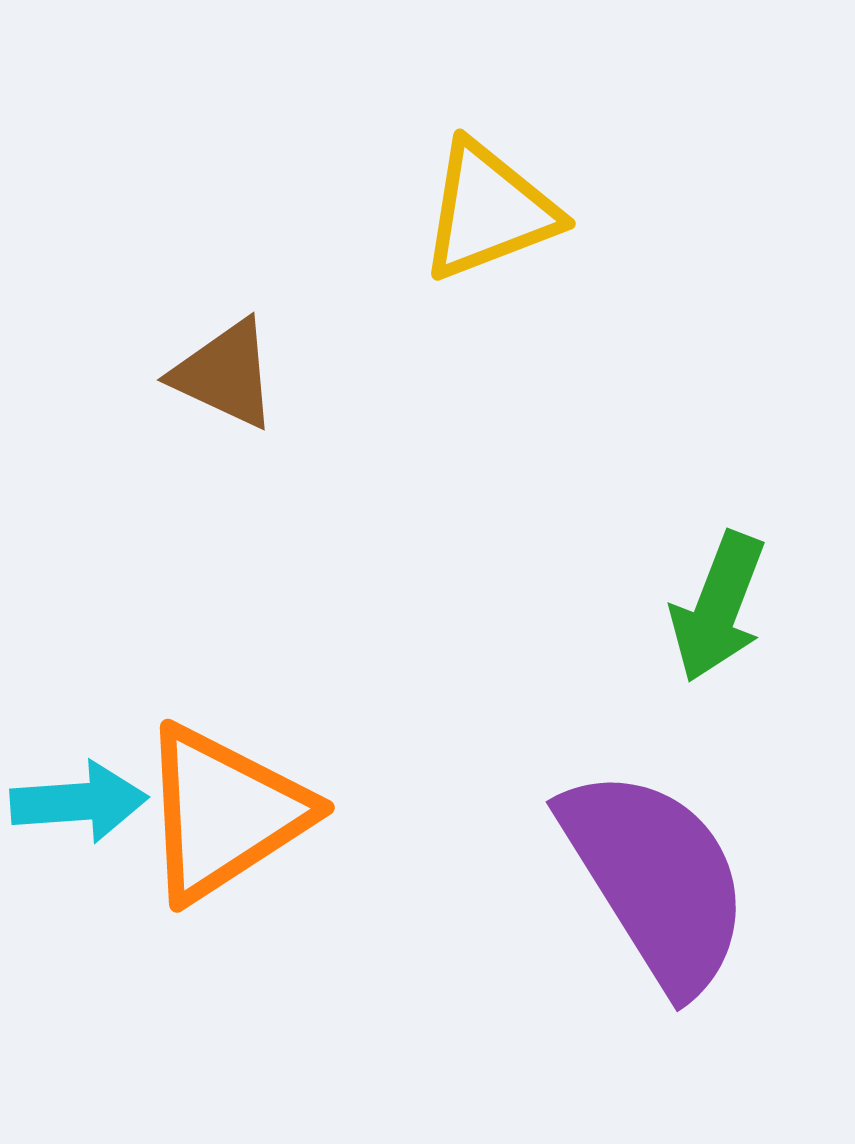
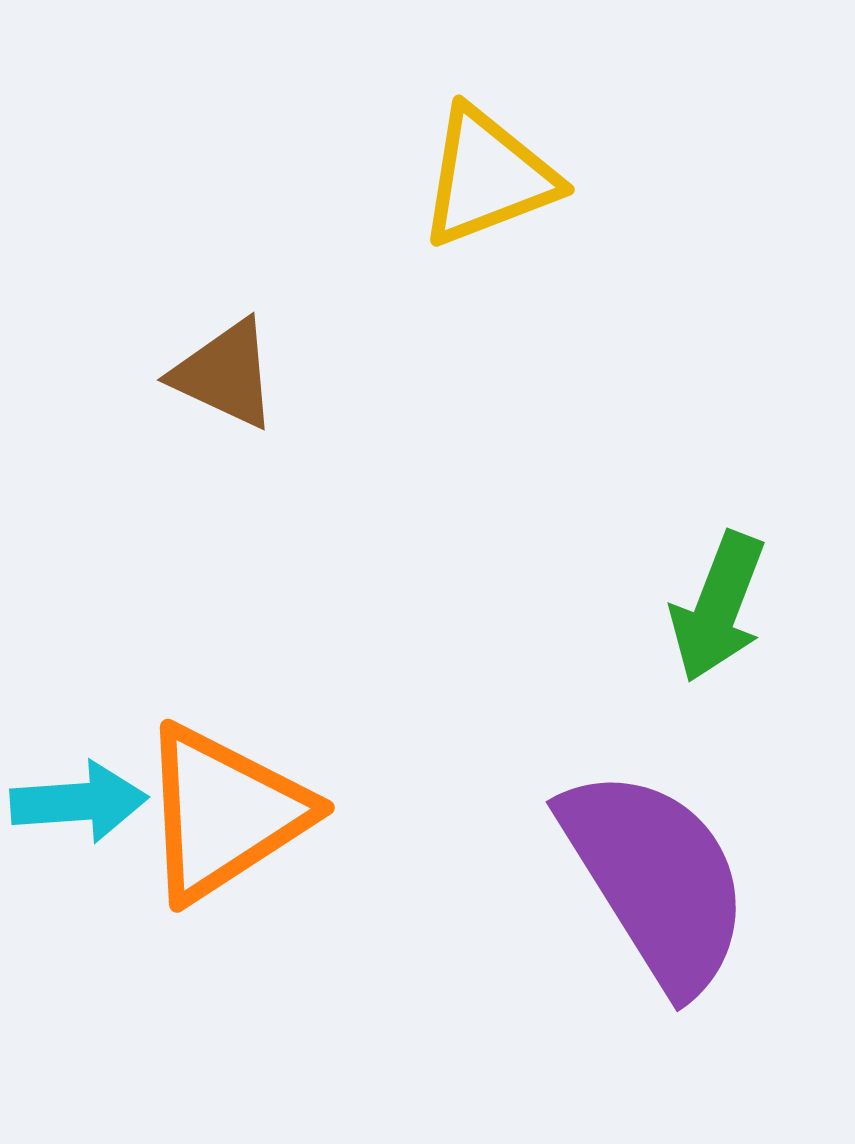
yellow triangle: moved 1 px left, 34 px up
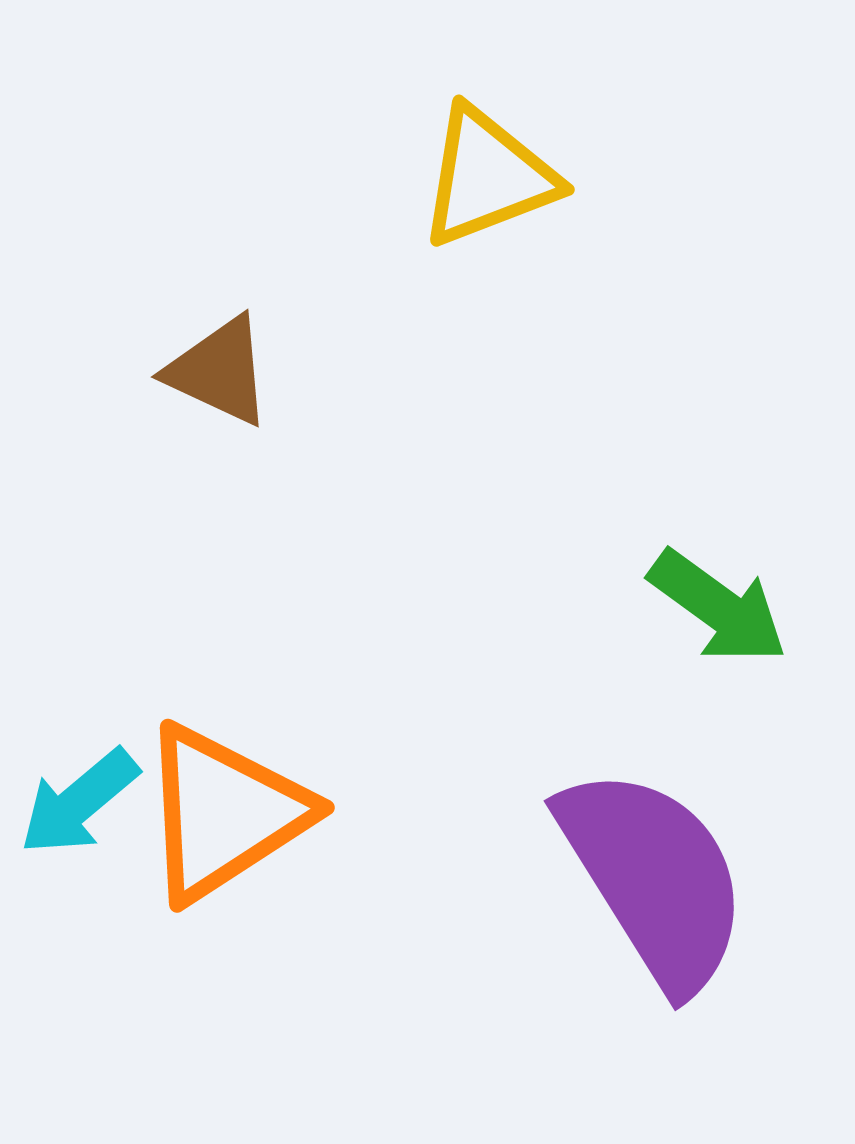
brown triangle: moved 6 px left, 3 px up
green arrow: rotated 75 degrees counterclockwise
cyan arrow: rotated 144 degrees clockwise
purple semicircle: moved 2 px left, 1 px up
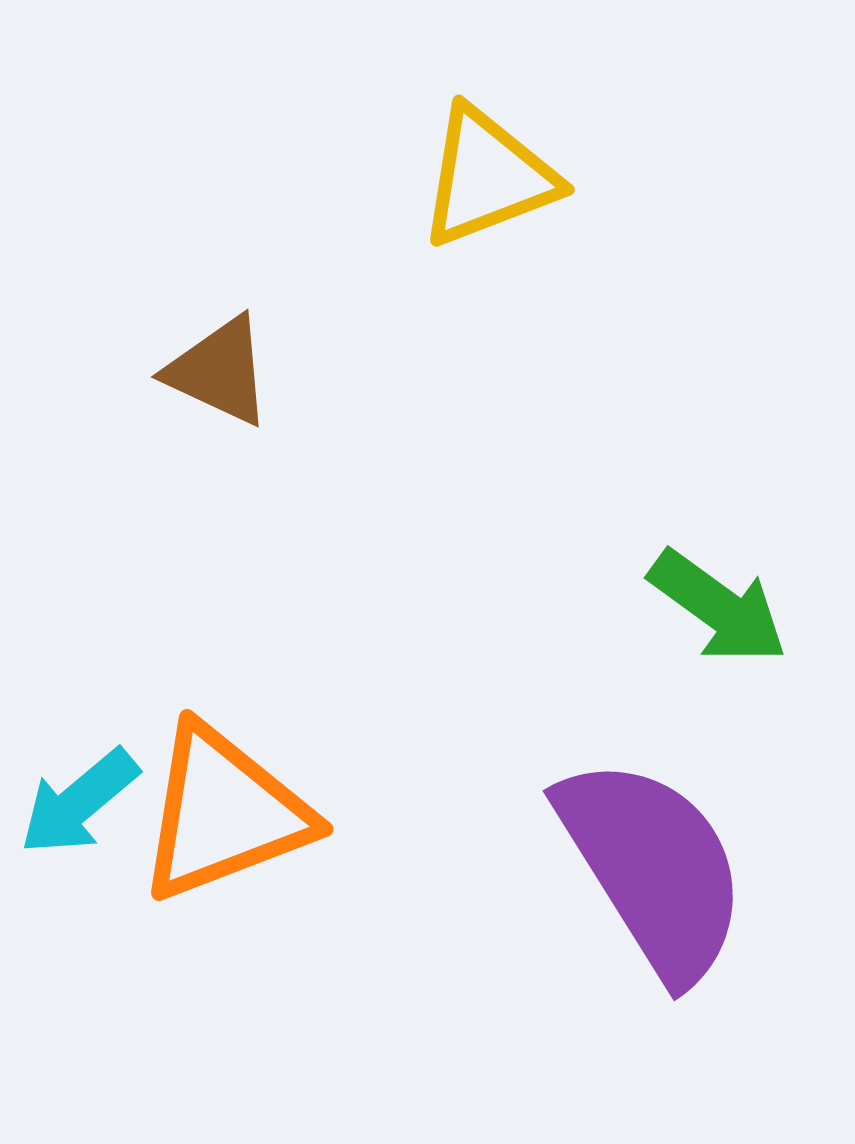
orange triangle: rotated 12 degrees clockwise
purple semicircle: moved 1 px left, 10 px up
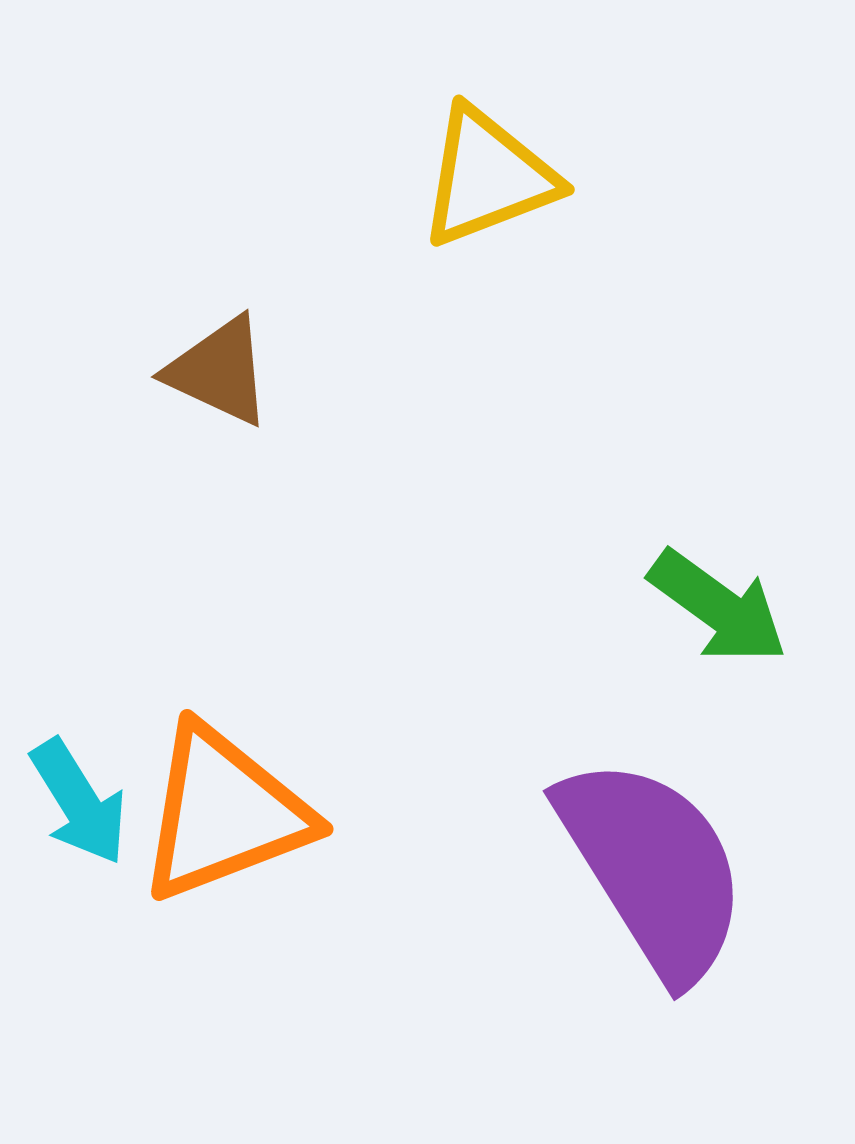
cyan arrow: rotated 82 degrees counterclockwise
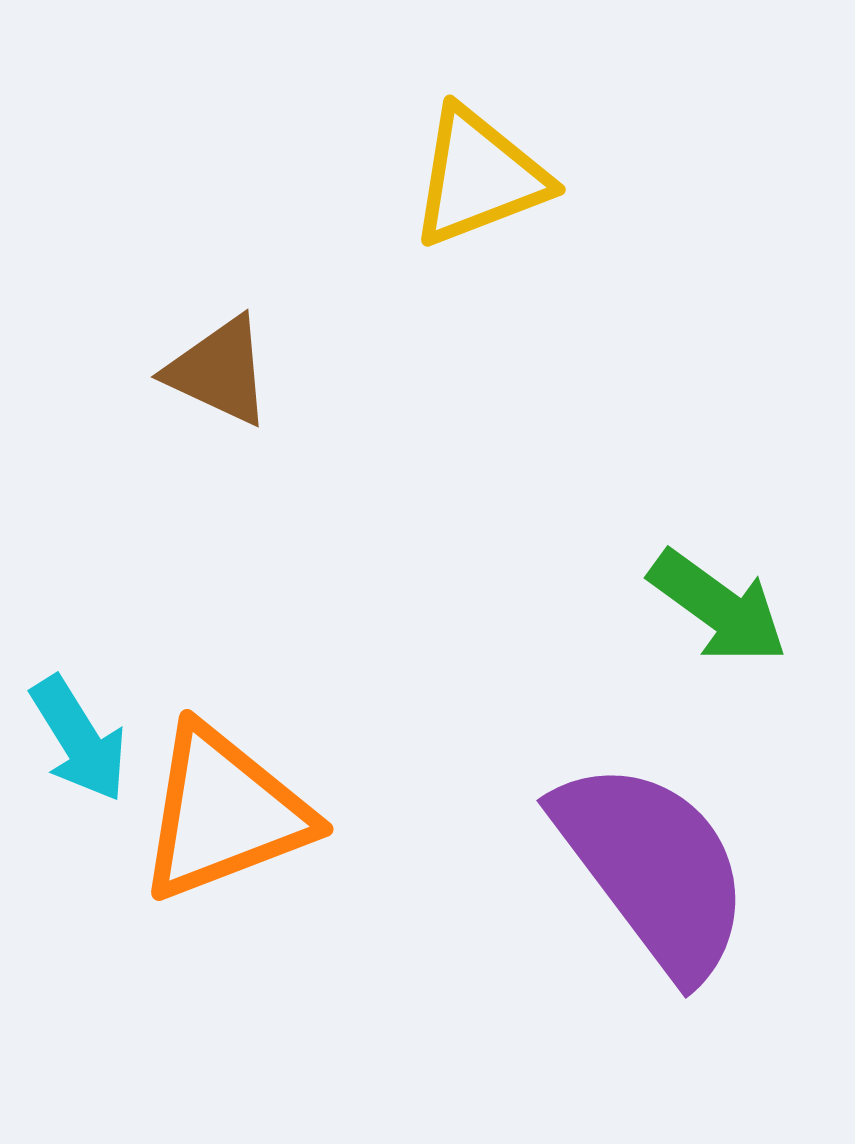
yellow triangle: moved 9 px left
cyan arrow: moved 63 px up
purple semicircle: rotated 5 degrees counterclockwise
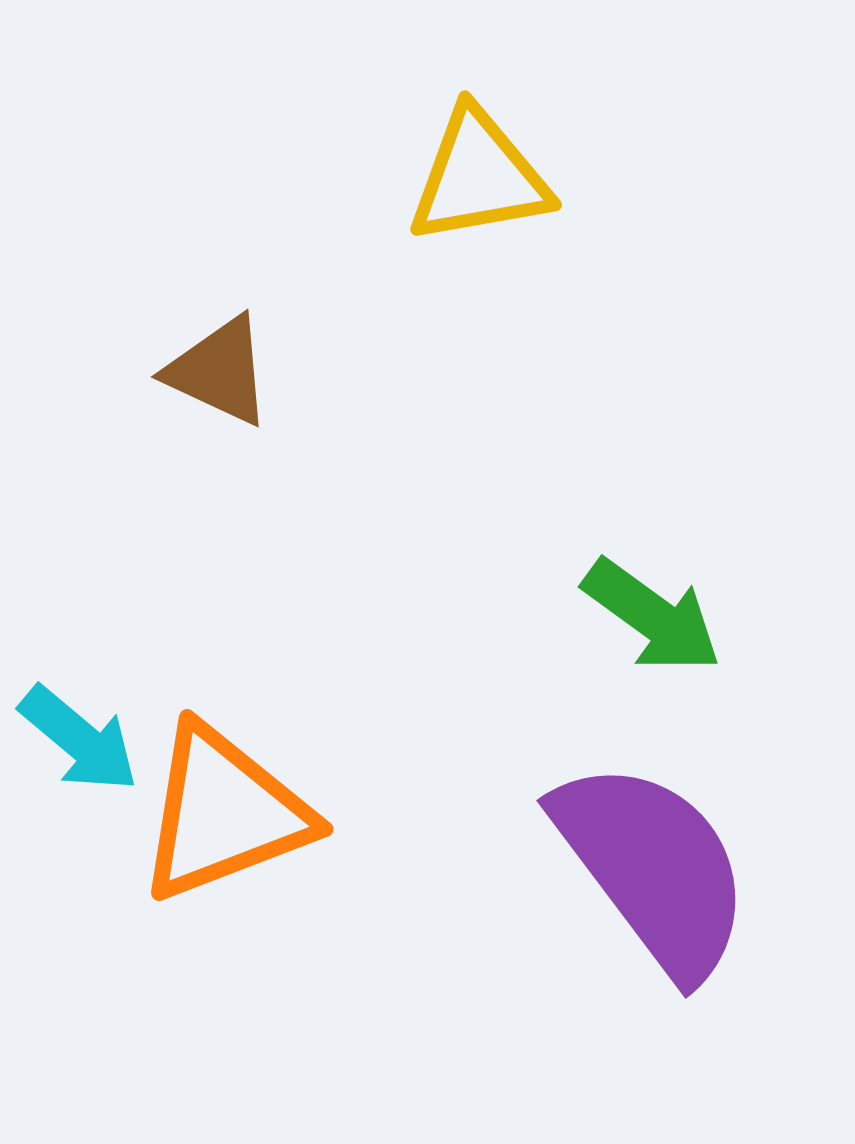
yellow triangle: rotated 11 degrees clockwise
green arrow: moved 66 px left, 9 px down
cyan arrow: rotated 18 degrees counterclockwise
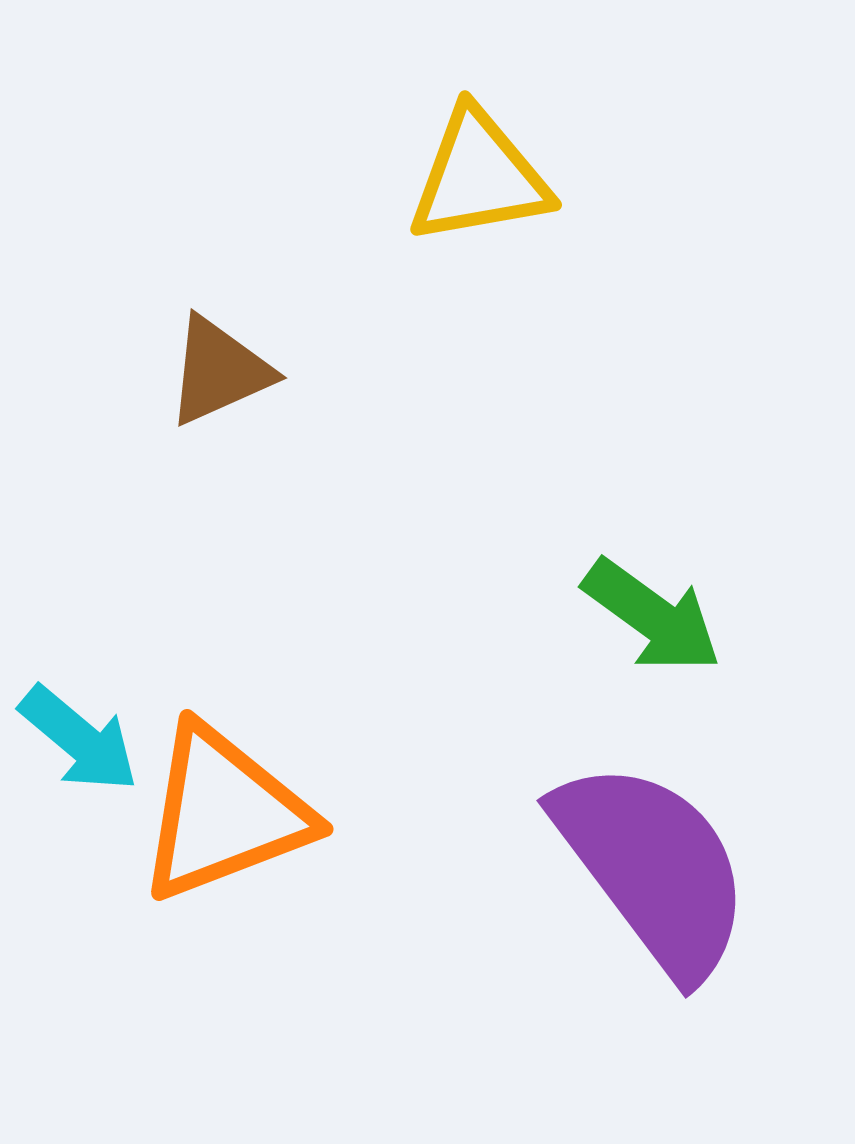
brown triangle: rotated 49 degrees counterclockwise
